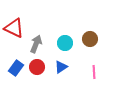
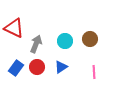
cyan circle: moved 2 px up
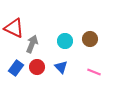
gray arrow: moved 4 px left
blue triangle: rotated 40 degrees counterclockwise
pink line: rotated 64 degrees counterclockwise
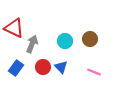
red circle: moved 6 px right
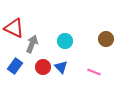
brown circle: moved 16 px right
blue rectangle: moved 1 px left, 2 px up
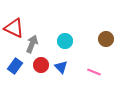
red circle: moved 2 px left, 2 px up
